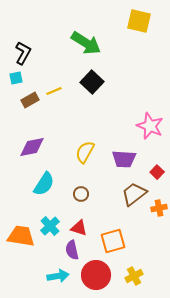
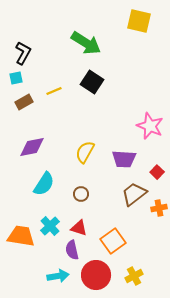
black square: rotated 10 degrees counterclockwise
brown rectangle: moved 6 px left, 2 px down
orange square: rotated 20 degrees counterclockwise
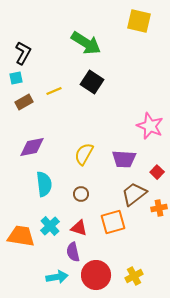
yellow semicircle: moved 1 px left, 2 px down
cyan semicircle: rotated 40 degrees counterclockwise
orange square: moved 19 px up; rotated 20 degrees clockwise
purple semicircle: moved 1 px right, 2 px down
cyan arrow: moved 1 px left, 1 px down
